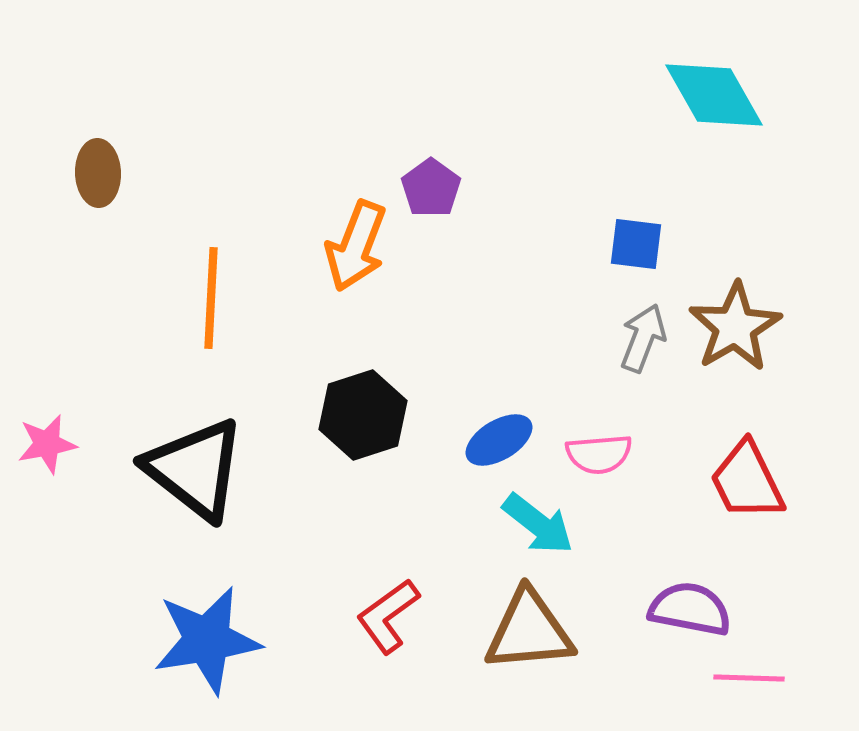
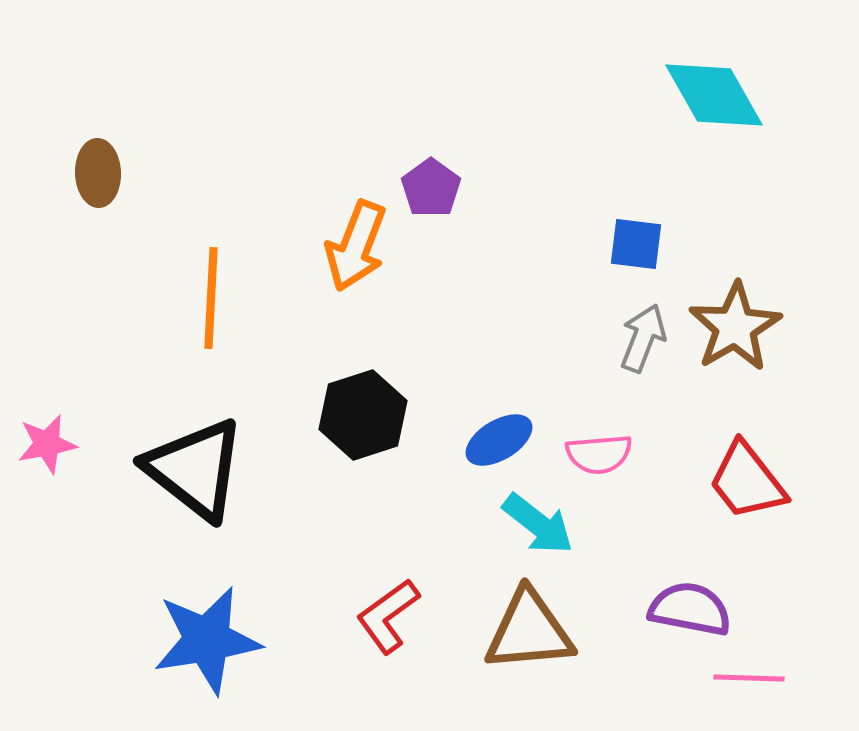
red trapezoid: rotated 12 degrees counterclockwise
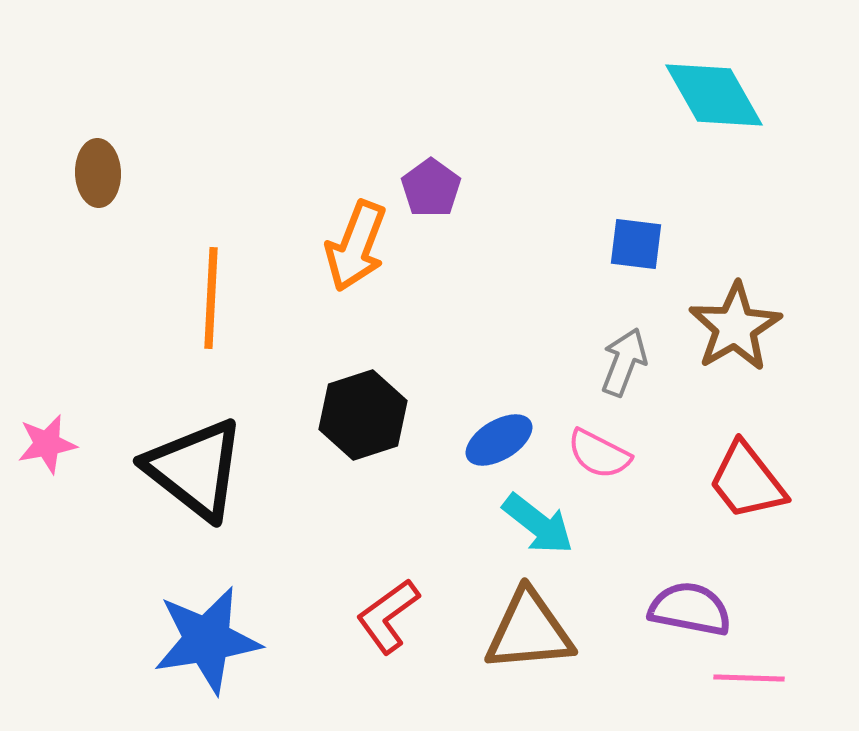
gray arrow: moved 19 px left, 24 px down
pink semicircle: rotated 32 degrees clockwise
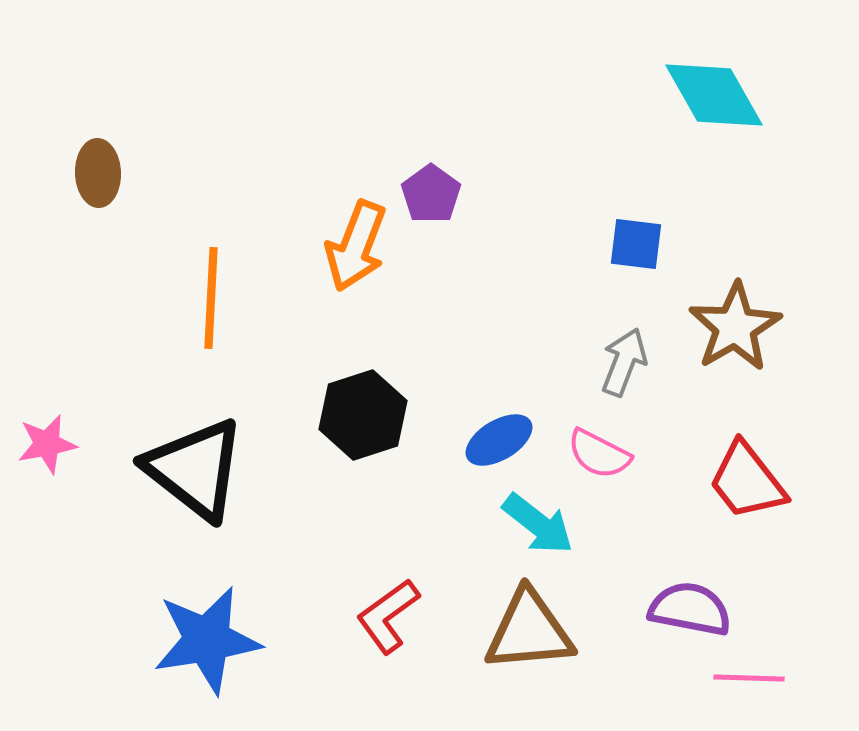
purple pentagon: moved 6 px down
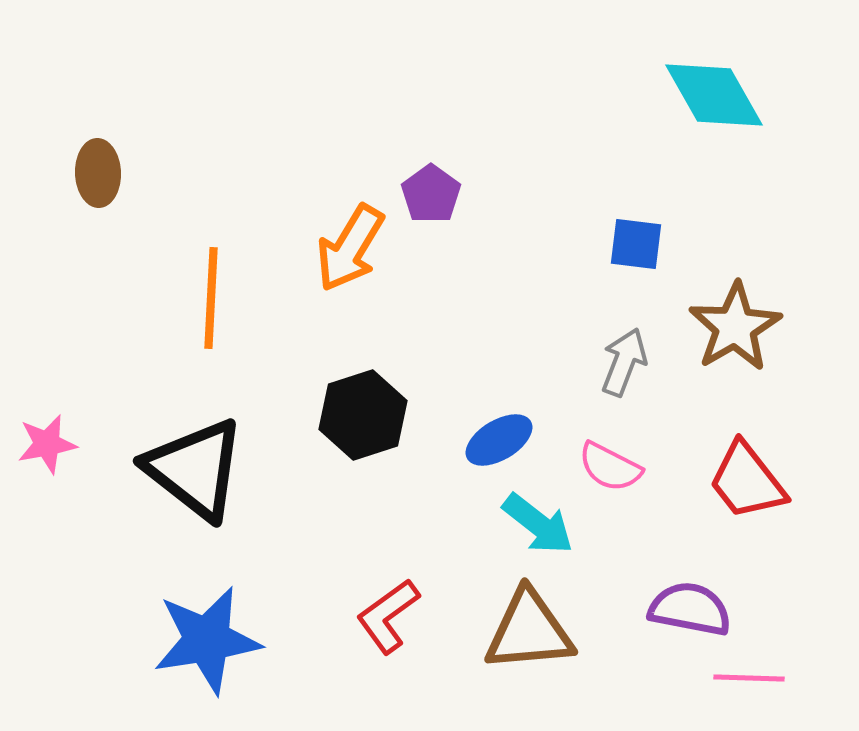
orange arrow: moved 6 px left, 2 px down; rotated 10 degrees clockwise
pink semicircle: moved 11 px right, 13 px down
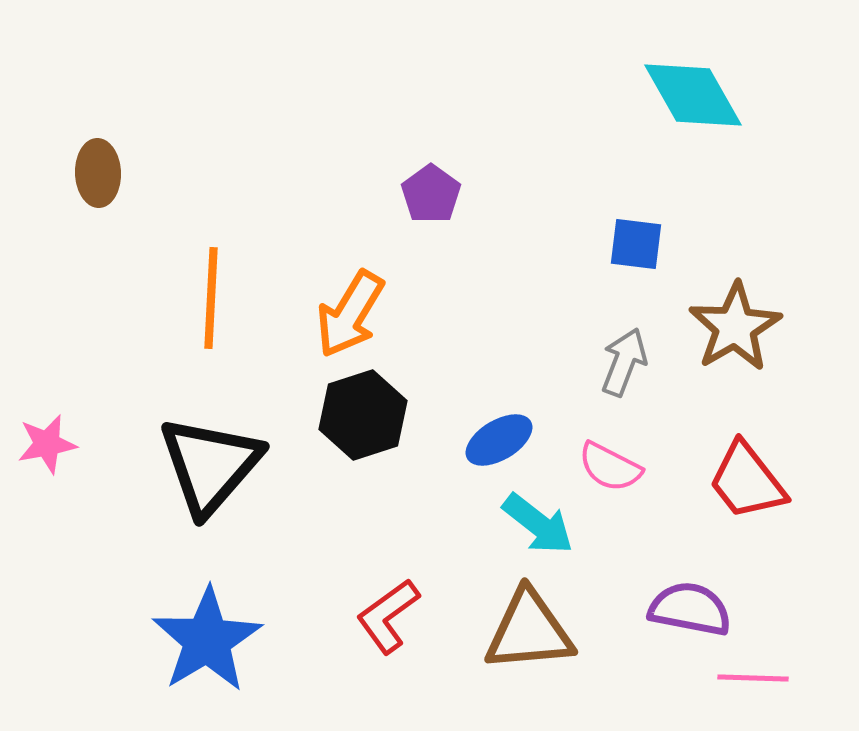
cyan diamond: moved 21 px left
orange arrow: moved 66 px down
black triangle: moved 15 px right, 4 px up; rotated 33 degrees clockwise
blue star: rotated 22 degrees counterclockwise
pink line: moved 4 px right
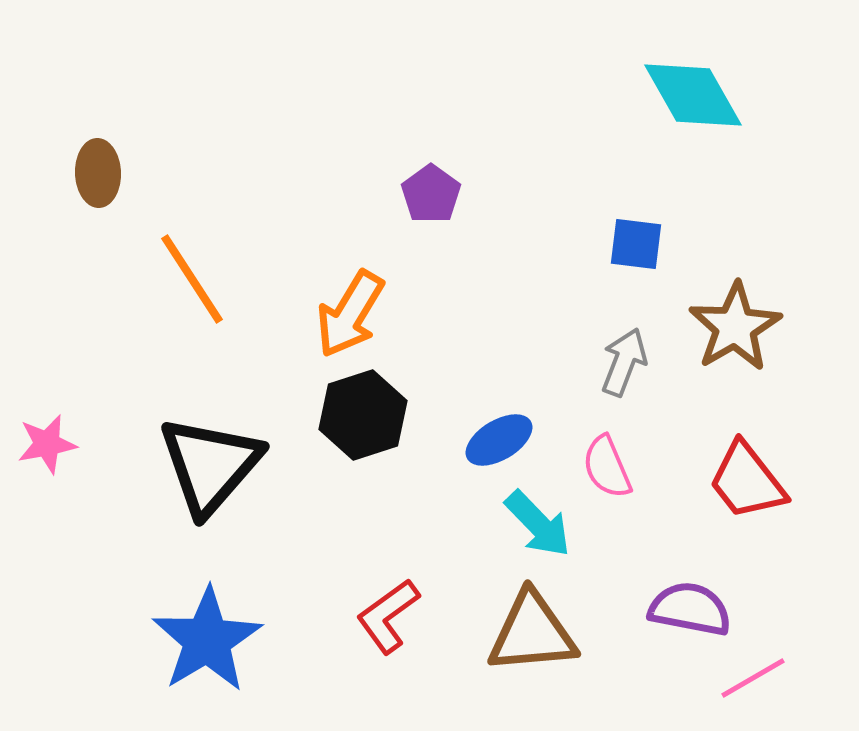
orange line: moved 19 px left, 19 px up; rotated 36 degrees counterclockwise
pink semicircle: moved 3 px left; rotated 40 degrees clockwise
cyan arrow: rotated 8 degrees clockwise
brown triangle: moved 3 px right, 2 px down
pink line: rotated 32 degrees counterclockwise
